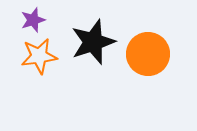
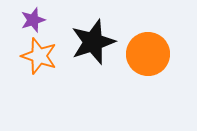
orange star: rotated 27 degrees clockwise
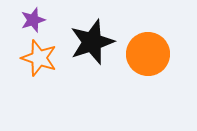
black star: moved 1 px left
orange star: moved 2 px down
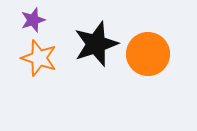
black star: moved 4 px right, 2 px down
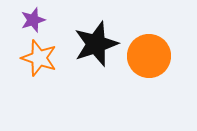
orange circle: moved 1 px right, 2 px down
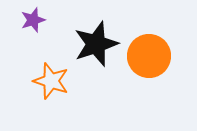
orange star: moved 12 px right, 23 px down
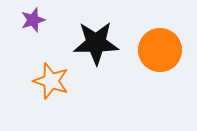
black star: moved 1 px up; rotated 18 degrees clockwise
orange circle: moved 11 px right, 6 px up
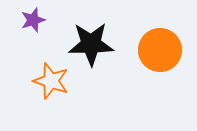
black star: moved 5 px left, 1 px down
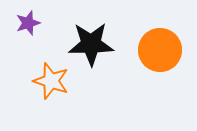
purple star: moved 5 px left, 3 px down
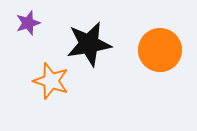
black star: moved 2 px left; rotated 9 degrees counterclockwise
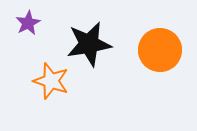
purple star: rotated 10 degrees counterclockwise
